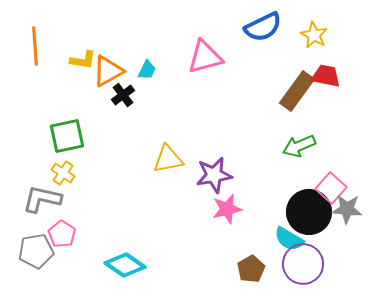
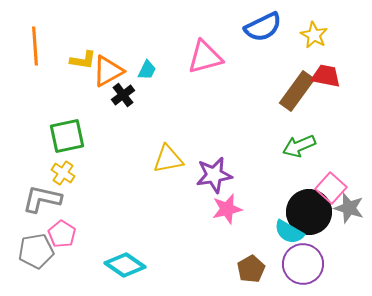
gray star: moved 2 px right, 1 px up; rotated 12 degrees clockwise
cyan semicircle: moved 7 px up
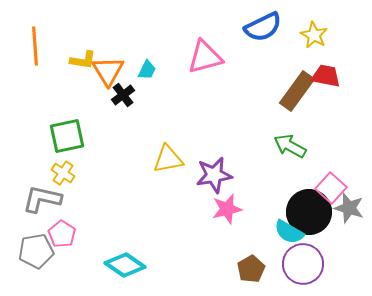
orange triangle: rotated 32 degrees counterclockwise
green arrow: moved 9 px left; rotated 52 degrees clockwise
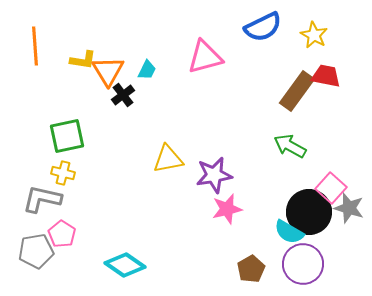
yellow cross: rotated 20 degrees counterclockwise
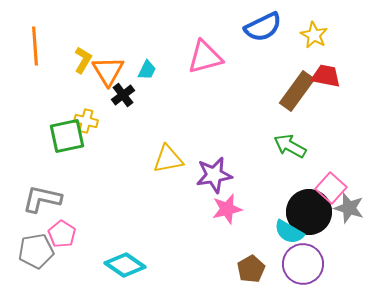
yellow L-shape: rotated 68 degrees counterclockwise
yellow cross: moved 23 px right, 52 px up
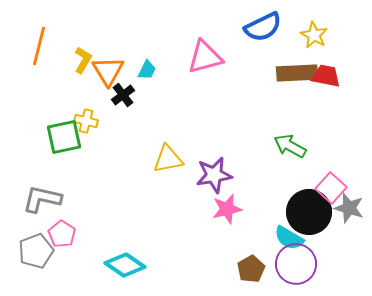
orange line: moved 4 px right; rotated 18 degrees clockwise
brown rectangle: moved 18 px up; rotated 51 degrees clockwise
green square: moved 3 px left, 1 px down
cyan semicircle: moved 6 px down
gray pentagon: rotated 12 degrees counterclockwise
purple circle: moved 7 px left
